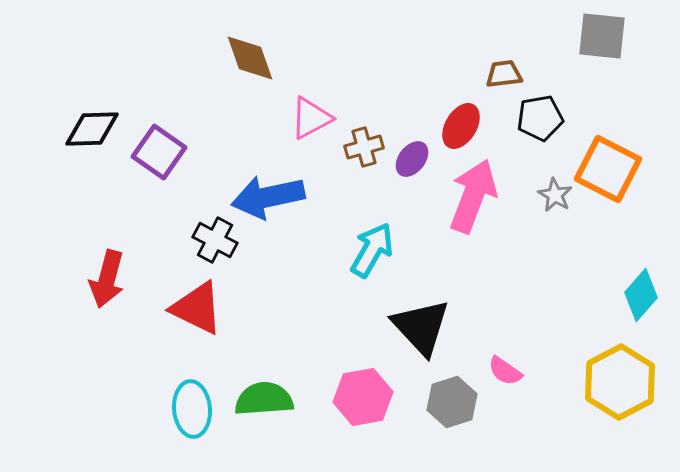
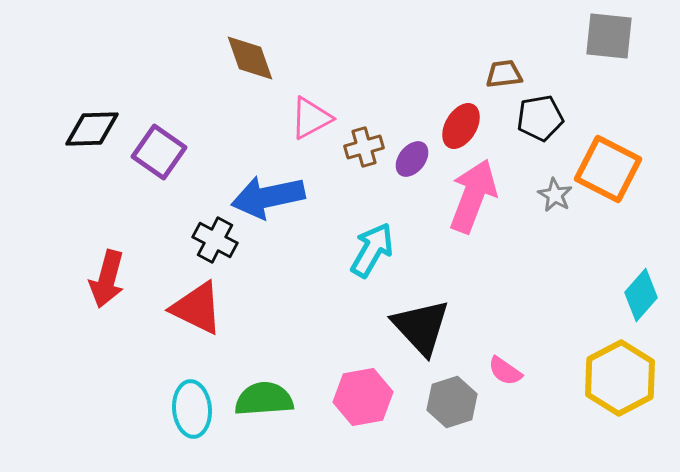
gray square: moved 7 px right
yellow hexagon: moved 4 px up
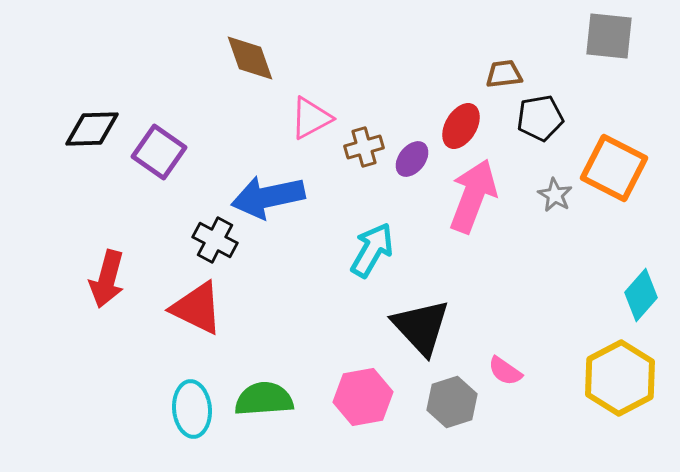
orange square: moved 6 px right, 1 px up
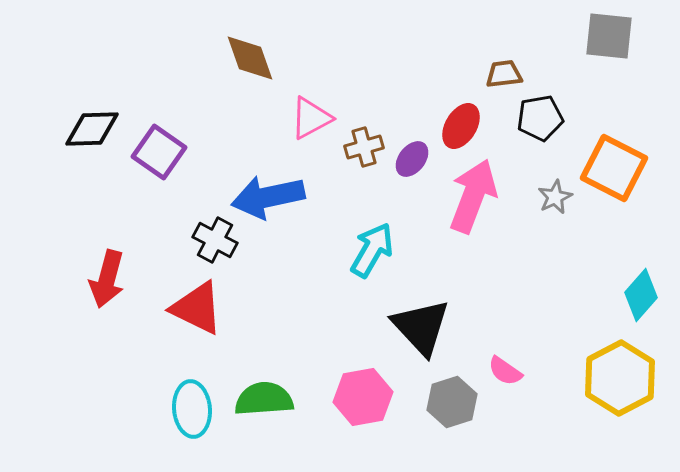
gray star: moved 2 px down; rotated 16 degrees clockwise
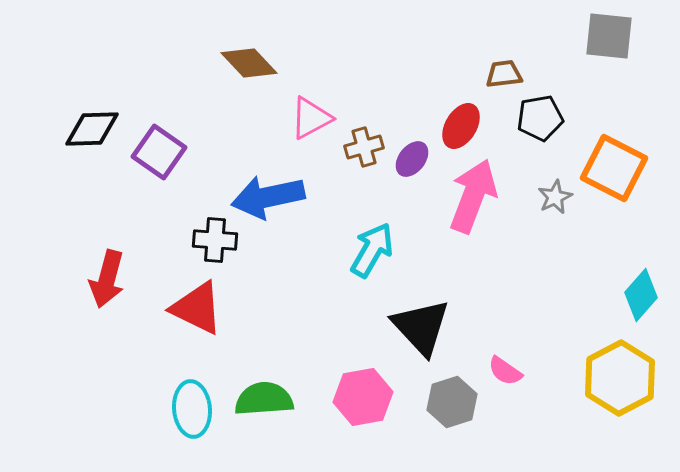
brown diamond: moved 1 px left, 5 px down; rotated 24 degrees counterclockwise
black cross: rotated 24 degrees counterclockwise
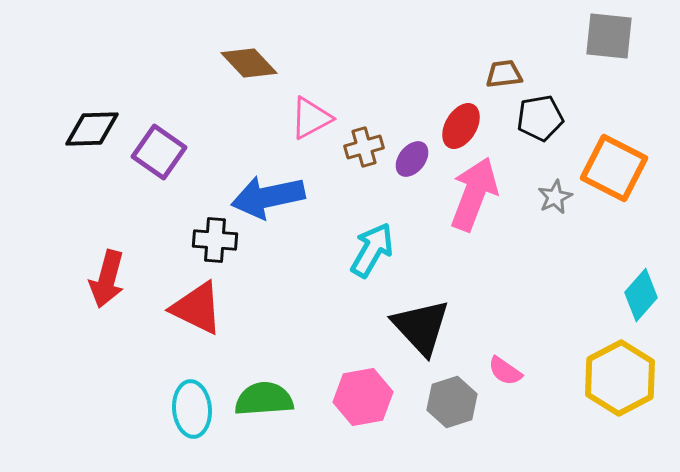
pink arrow: moved 1 px right, 2 px up
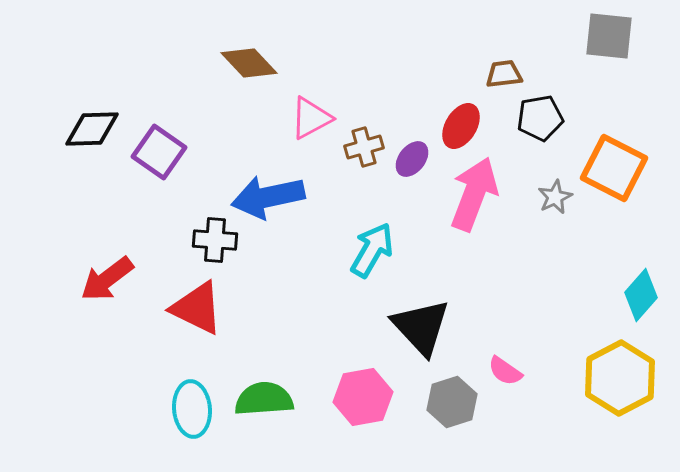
red arrow: rotated 38 degrees clockwise
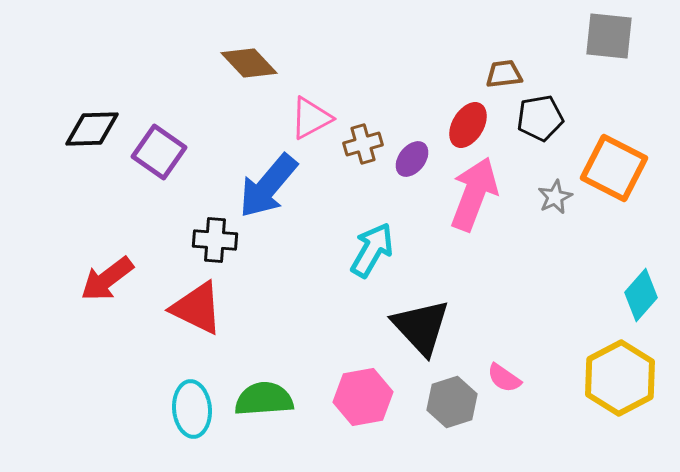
red ellipse: moved 7 px right, 1 px up
brown cross: moved 1 px left, 3 px up
blue arrow: moved 11 px up; rotated 38 degrees counterclockwise
pink semicircle: moved 1 px left, 7 px down
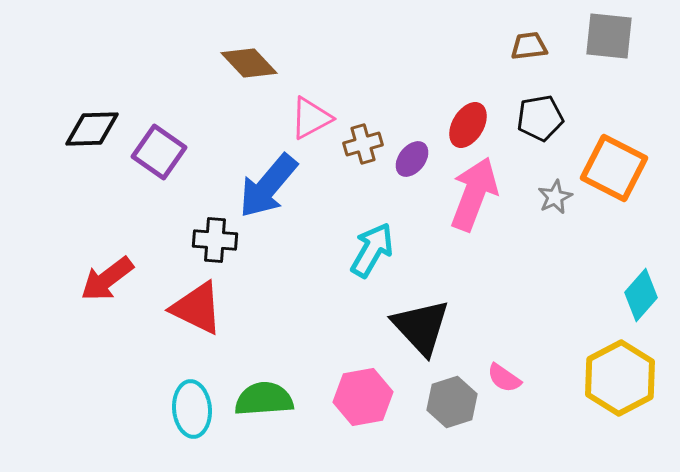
brown trapezoid: moved 25 px right, 28 px up
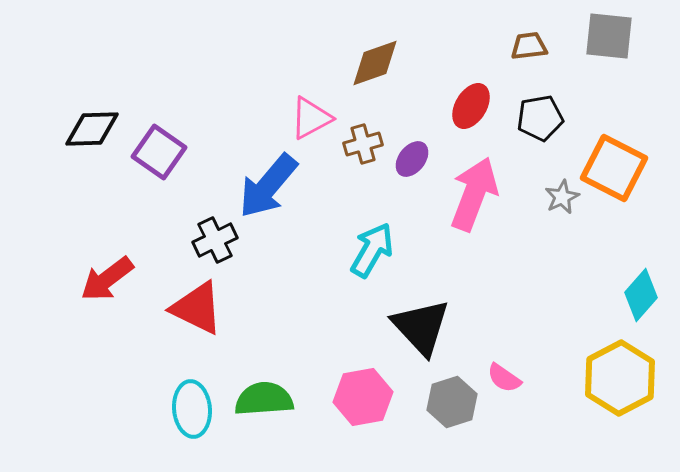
brown diamond: moved 126 px right; rotated 66 degrees counterclockwise
red ellipse: moved 3 px right, 19 px up
gray star: moved 7 px right
black cross: rotated 30 degrees counterclockwise
